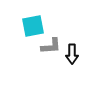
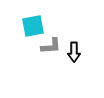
black arrow: moved 2 px right, 2 px up
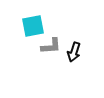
black arrow: rotated 18 degrees clockwise
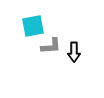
black arrow: rotated 18 degrees counterclockwise
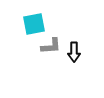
cyan square: moved 1 px right, 2 px up
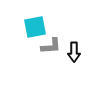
cyan square: moved 1 px right, 3 px down
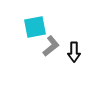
gray L-shape: rotated 35 degrees counterclockwise
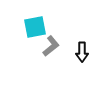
black arrow: moved 8 px right
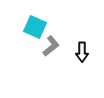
cyan square: rotated 35 degrees clockwise
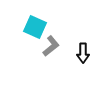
black arrow: moved 1 px right, 1 px down
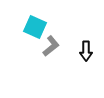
black arrow: moved 3 px right, 2 px up
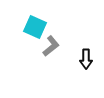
black arrow: moved 8 px down
